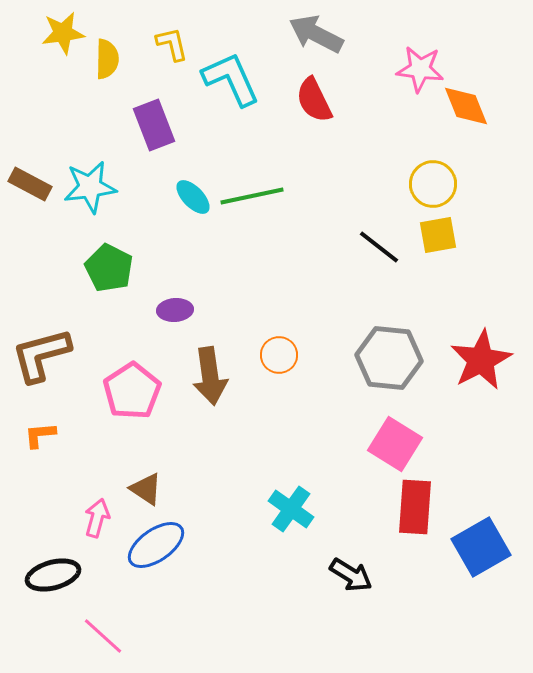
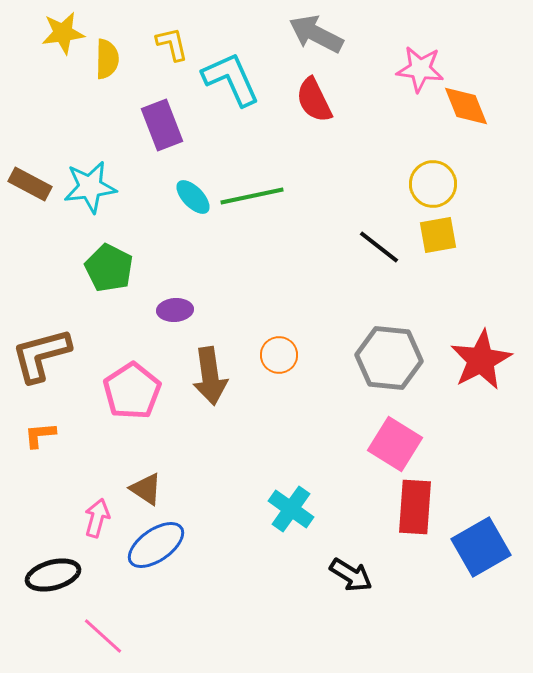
purple rectangle: moved 8 px right
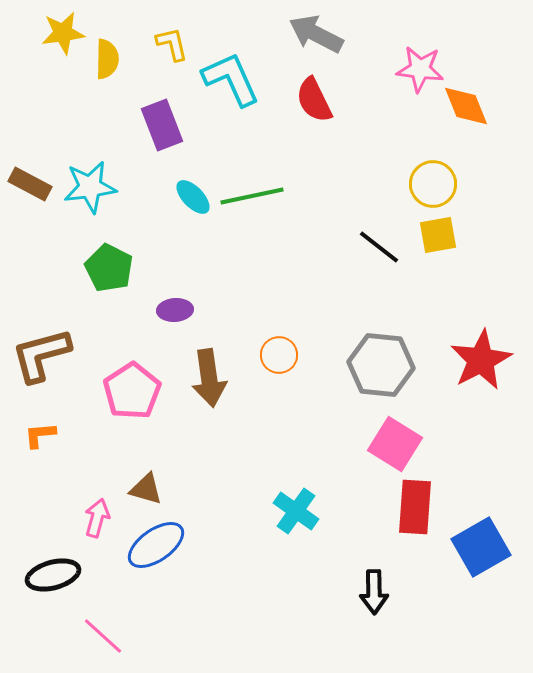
gray hexagon: moved 8 px left, 7 px down
brown arrow: moved 1 px left, 2 px down
brown triangle: rotated 18 degrees counterclockwise
cyan cross: moved 5 px right, 2 px down
black arrow: moved 23 px right, 17 px down; rotated 57 degrees clockwise
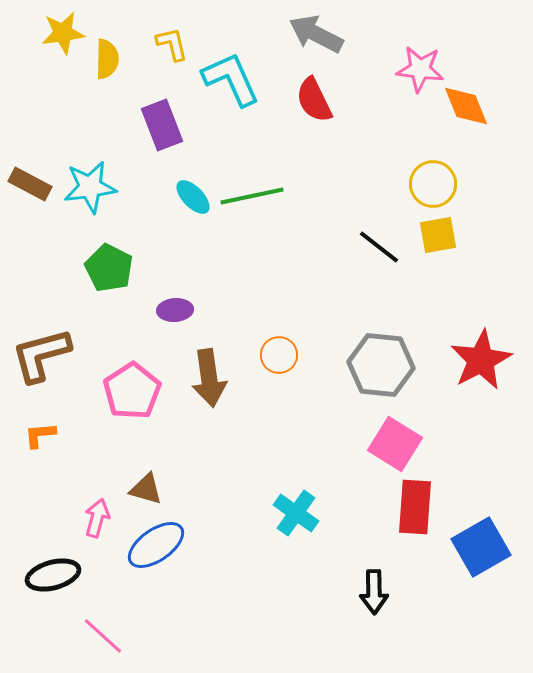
cyan cross: moved 2 px down
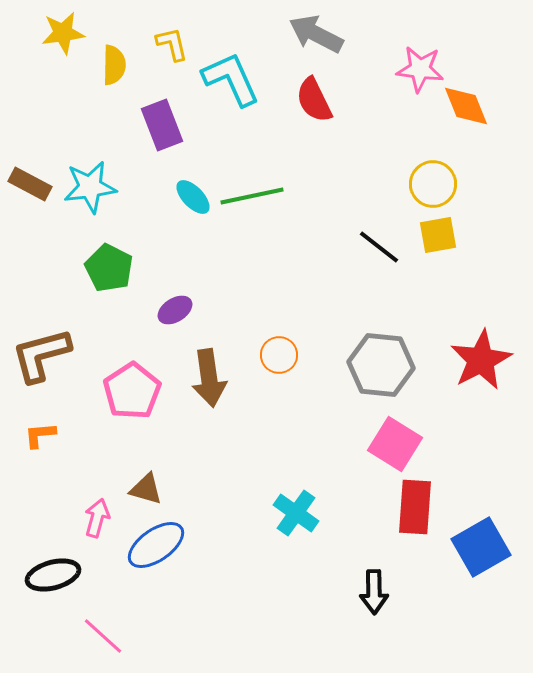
yellow semicircle: moved 7 px right, 6 px down
purple ellipse: rotated 28 degrees counterclockwise
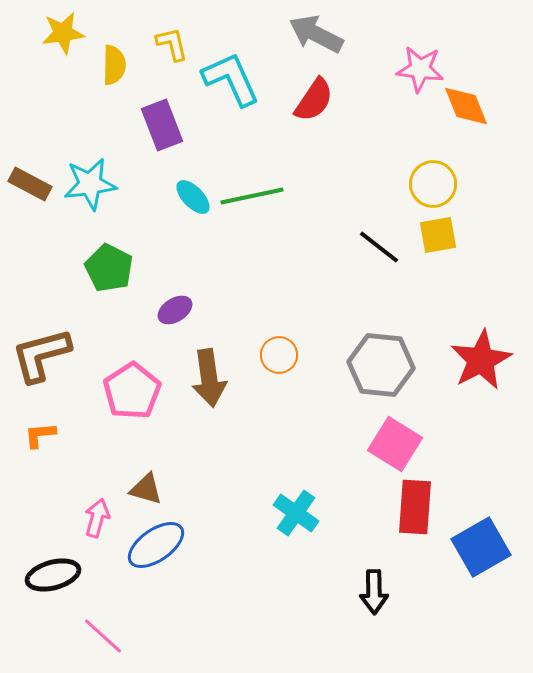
red semicircle: rotated 120 degrees counterclockwise
cyan star: moved 3 px up
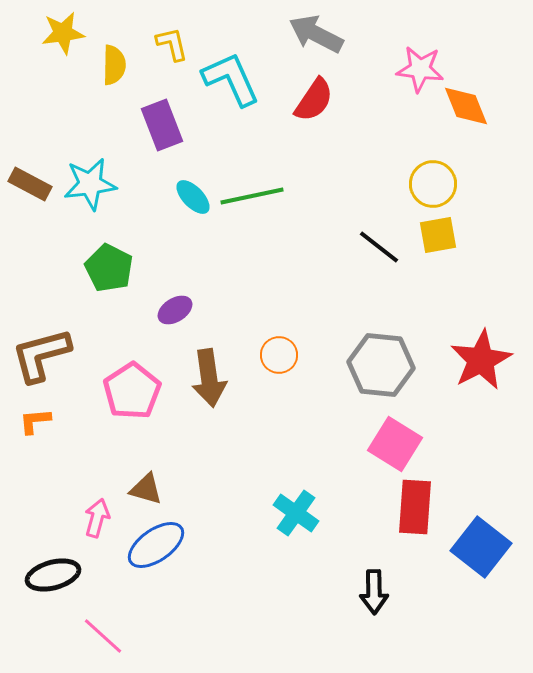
orange L-shape: moved 5 px left, 14 px up
blue square: rotated 22 degrees counterclockwise
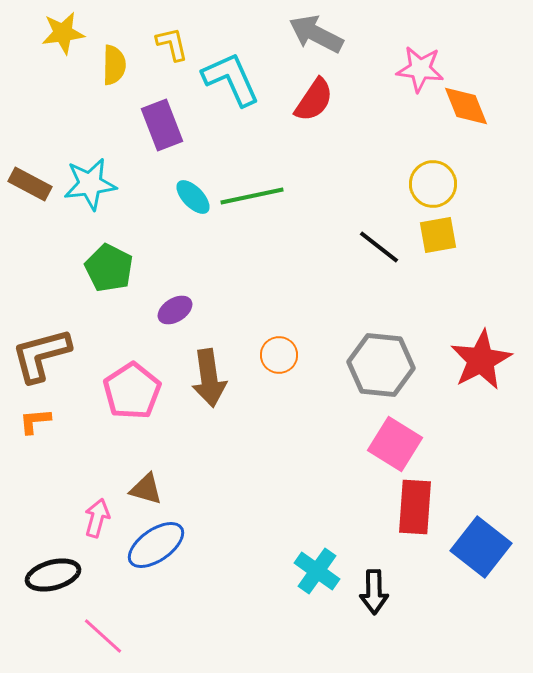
cyan cross: moved 21 px right, 58 px down
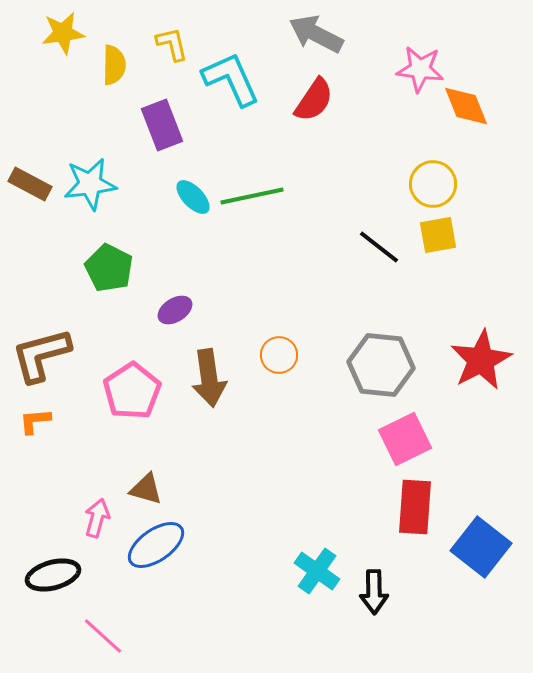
pink square: moved 10 px right, 5 px up; rotated 32 degrees clockwise
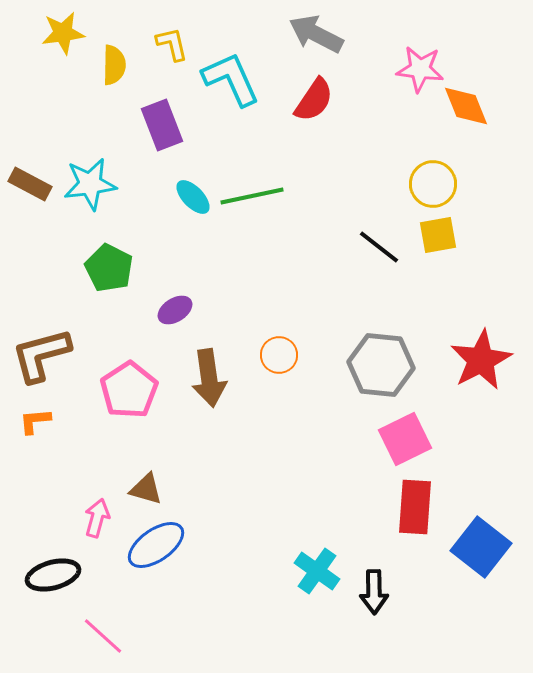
pink pentagon: moved 3 px left, 1 px up
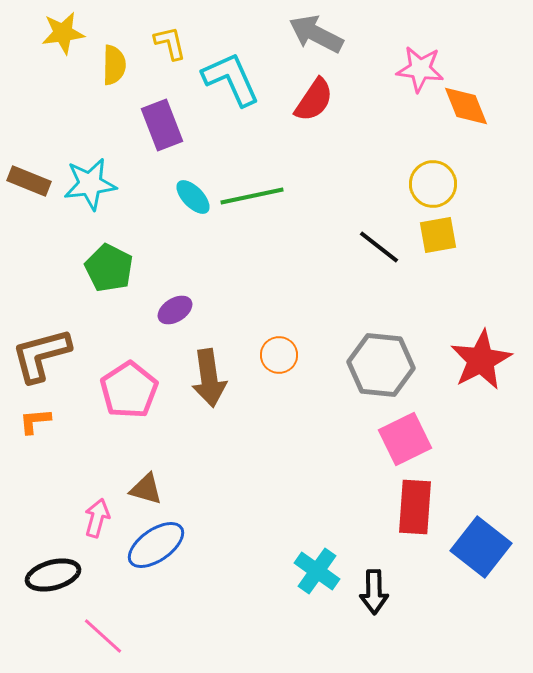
yellow L-shape: moved 2 px left, 1 px up
brown rectangle: moved 1 px left, 3 px up; rotated 6 degrees counterclockwise
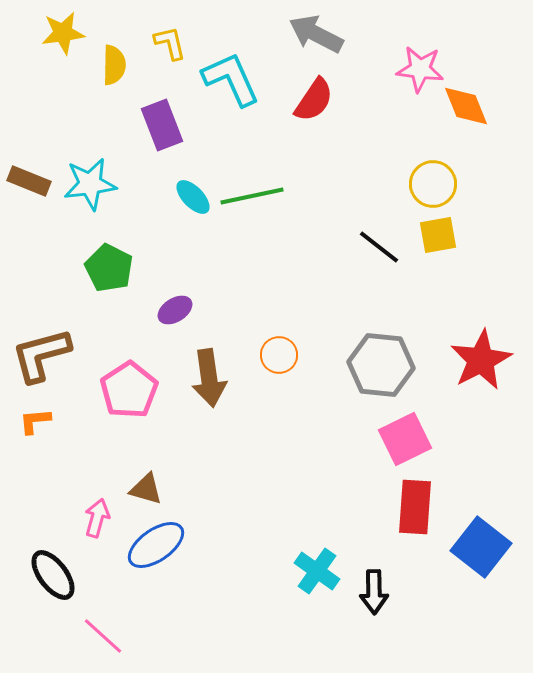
black ellipse: rotated 68 degrees clockwise
